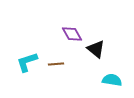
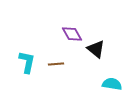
cyan L-shape: rotated 120 degrees clockwise
cyan semicircle: moved 4 px down
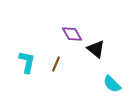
brown line: rotated 63 degrees counterclockwise
cyan semicircle: rotated 144 degrees counterclockwise
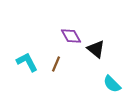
purple diamond: moved 1 px left, 2 px down
cyan L-shape: rotated 40 degrees counterclockwise
